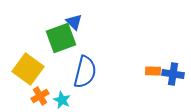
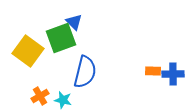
yellow square: moved 18 px up
blue cross: rotated 10 degrees counterclockwise
cyan star: moved 1 px right; rotated 12 degrees counterclockwise
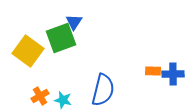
blue triangle: rotated 18 degrees clockwise
blue semicircle: moved 18 px right, 18 px down
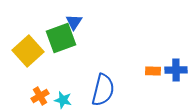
yellow square: rotated 12 degrees clockwise
blue cross: moved 3 px right, 4 px up
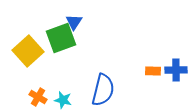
orange cross: moved 2 px left, 1 px down; rotated 30 degrees counterclockwise
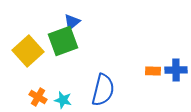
blue triangle: moved 2 px left; rotated 18 degrees clockwise
green square: moved 2 px right, 3 px down
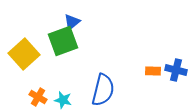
yellow square: moved 4 px left, 3 px down
blue cross: rotated 15 degrees clockwise
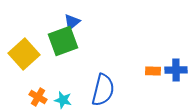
blue cross: rotated 15 degrees counterclockwise
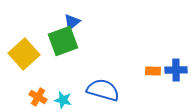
blue semicircle: rotated 88 degrees counterclockwise
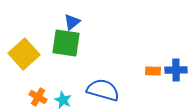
green square: moved 3 px right, 2 px down; rotated 28 degrees clockwise
cyan star: rotated 12 degrees clockwise
